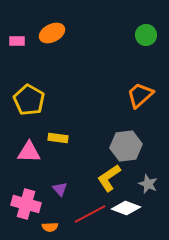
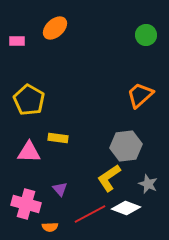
orange ellipse: moved 3 px right, 5 px up; rotated 15 degrees counterclockwise
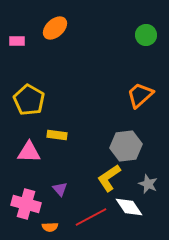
yellow rectangle: moved 1 px left, 3 px up
white diamond: moved 3 px right, 1 px up; rotated 36 degrees clockwise
red line: moved 1 px right, 3 px down
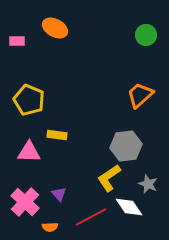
orange ellipse: rotated 70 degrees clockwise
yellow pentagon: rotated 8 degrees counterclockwise
purple triangle: moved 1 px left, 5 px down
pink cross: moved 1 px left, 2 px up; rotated 28 degrees clockwise
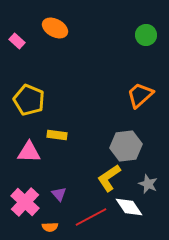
pink rectangle: rotated 42 degrees clockwise
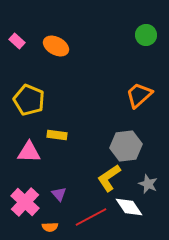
orange ellipse: moved 1 px right, 18 px down
orange trapezoid: moved 1 px left
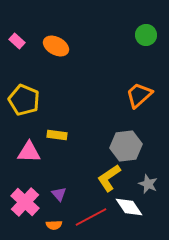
yellow pentagon: moved 5 px left
orange semicircle: moved 4 px right, 2 px up
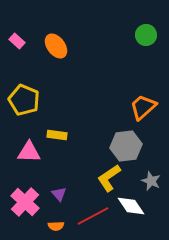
orange ellipse: rotated 25 degrees clockwise
orange trapezoid: moved 4 px right, 12 px down
gray star: moved 3 px right, 3 px up
white diamond: moved 2 px right, 1 px up
red line: moved 2 px right, 1 px up
orange semicircle: moved 2 px right, 1 px down
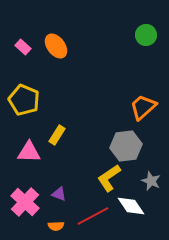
pink rectangle: moved 6 px right, 6 px down
yellow rectangle: rotated 66 degrees counterclockwise
purple triangle: rotated 28 degrees counterclockwise
